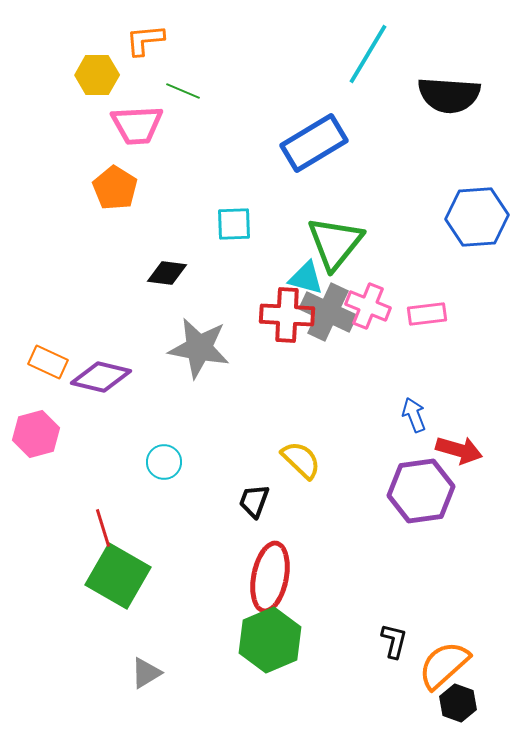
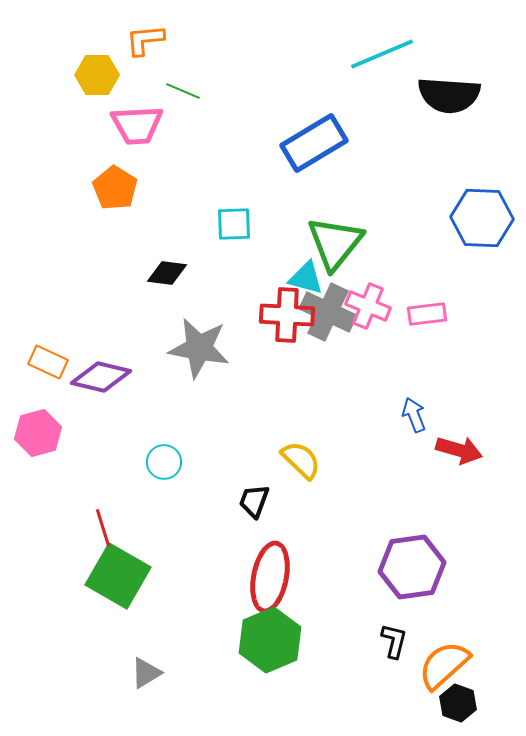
cyan line: moved 14 px right; rotated 36 degrees clockwise
blue hexagon: moved 5 px right, 1 px down; rotated 6 degrees clockwise
pink hexagon: moved 2 px right, 1 px up
purple hexagon: moved 9 px left, 76 px down
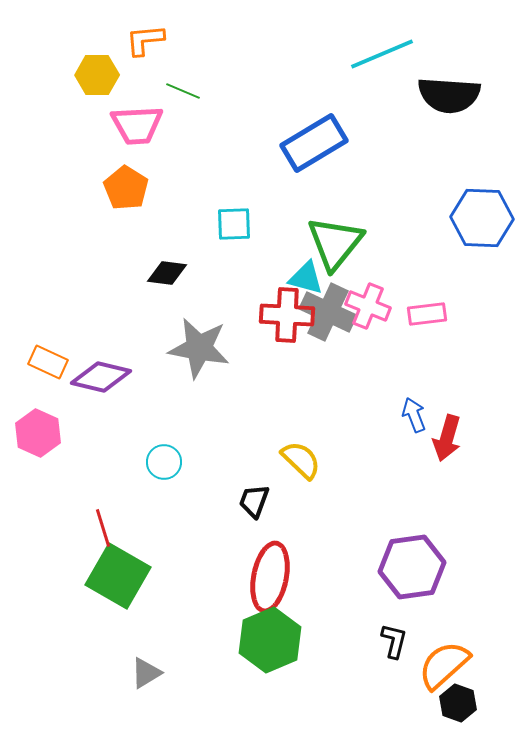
orange pentagon: moved 11 px right
pink hexagon: rotated 21 degrees counterclockwise
red arrow: moved 12 px left, 12 px up; rotated 90 degrees clockwise
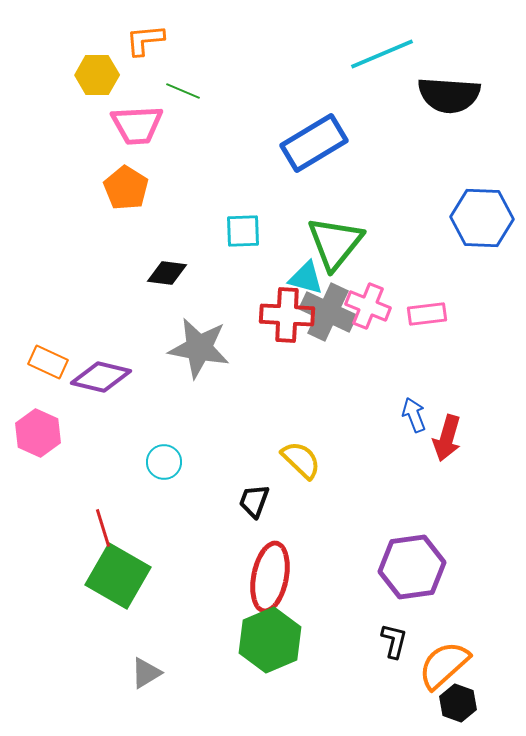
cyan square: moved 9 px right, 7 px down
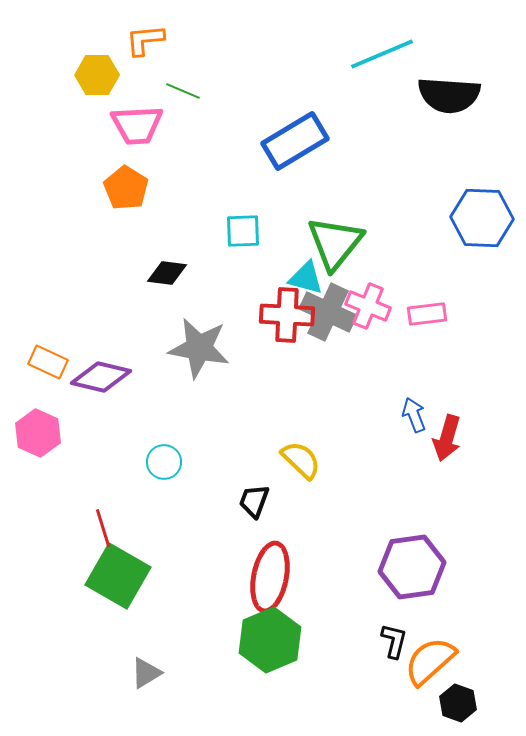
blue rectangle: moved 19 px left, 2 px up
orange semicircle: moved 14 px left, 4 px up
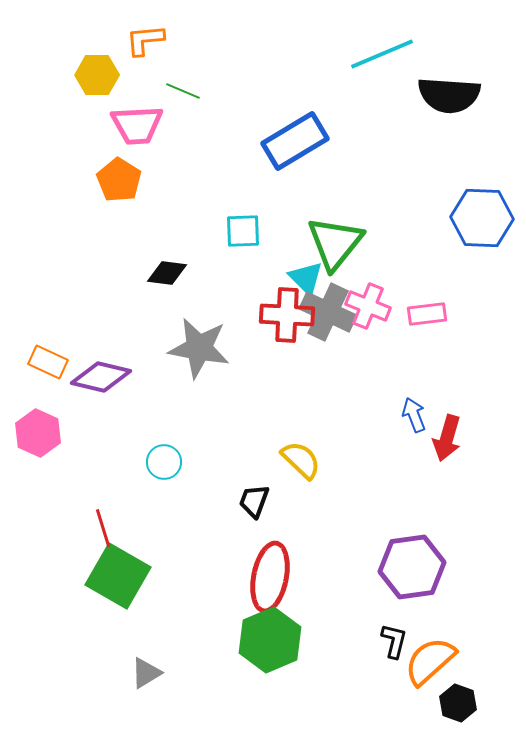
orange pentagon: moved 7 px left, 8 px up
cyan triangle: rotated 30 degrees clockwise
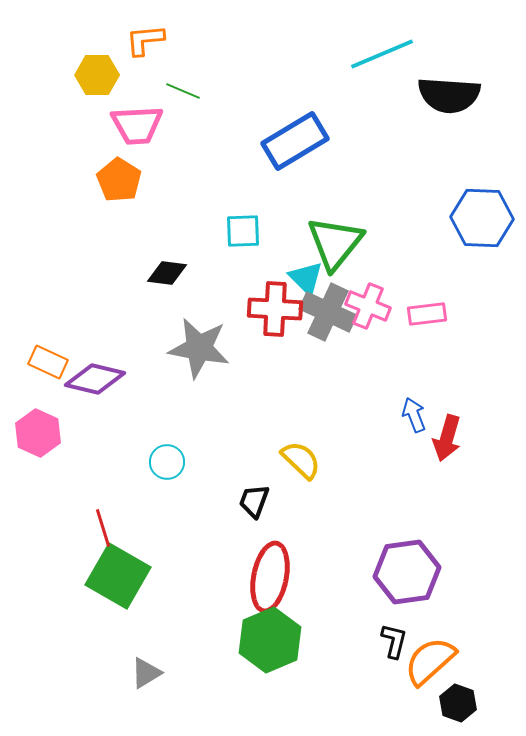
red cross: moved 12 px left, 6 px up
purple diamond: moved 6 px left, 2 px down
cyan circle: moved 3 px right
purple hexagon: moved 5 px left, 5 px down
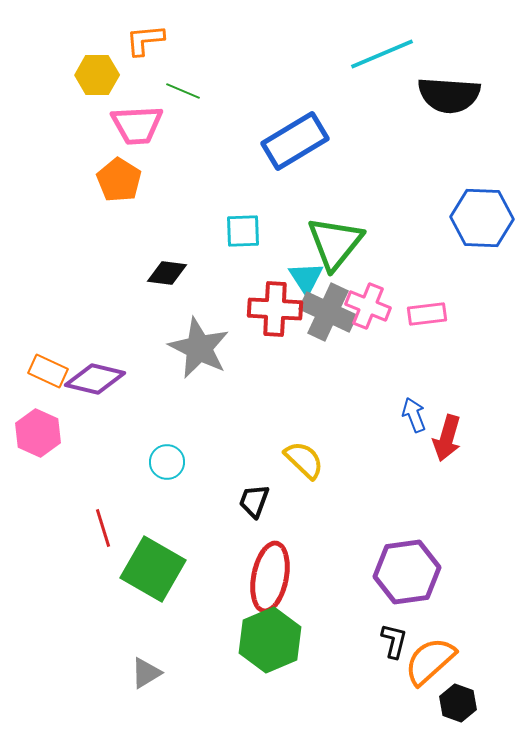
cyan triangle: rotated 12 degrees clockwise
gray star: rotated 16 degrees clockwise
orange rectangle: moved 9 px down
yellow semicircle: moved 3 px right
green square: moved 35 px right, 7 px up
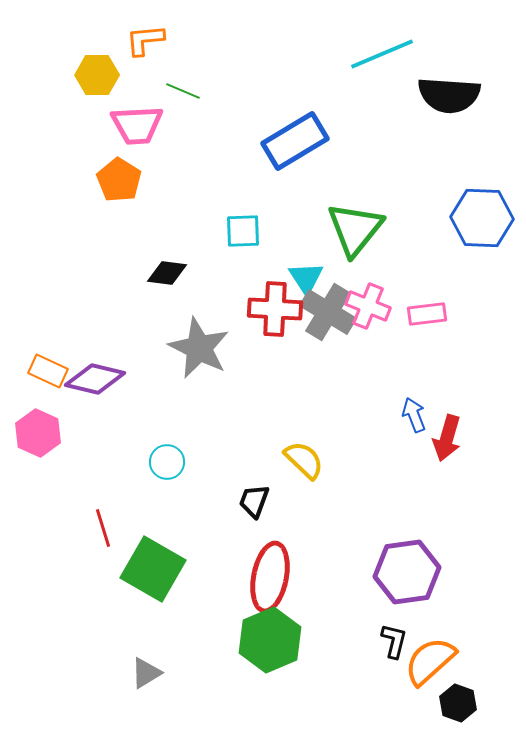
green triangle: moved 20 px right, 14 px up
gray cross: rotated 6 degrees clockwise
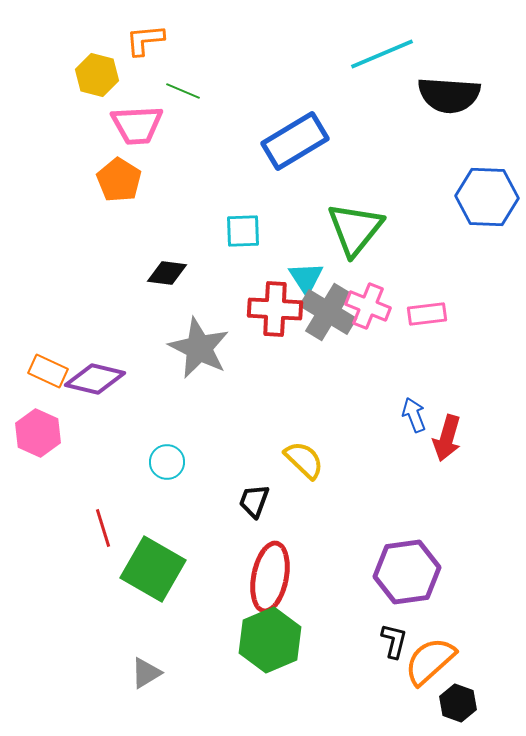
yellow hexagon: rotated 15 degrees clockwise
blue hexagon: moved 5 px right, 21 px up
